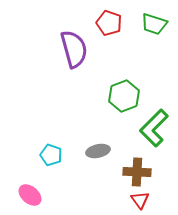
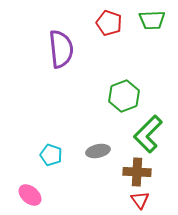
green trapezoid: moved 2 px left, 4 px up; rotated 20 degrees counterclockwise
purple semicircle: moved 13 px left; rotated 9 degrees clockwise
green L-shape: moved 6 px left, 6 px down
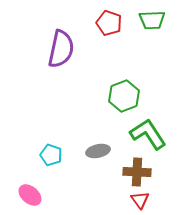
purple semicircle: rotated 18 degrees clockwise
green L-shape: rotated 102 degrees clockwise
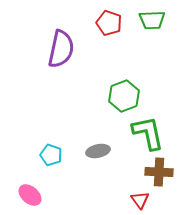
green L-shape: moved 1 px up; rotated 21 degrees clockwise
brown cross: moved 22 px right
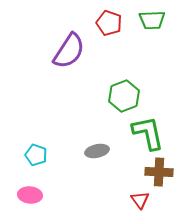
purple semicircle: moved 8 px right, 2 px down; rotated 21 degrees clockwise
gray ellipse: moved 1 px left
cyan pentagon: moved 15 px left
pink ellipse: rotated 35 degrees counterclockwise
